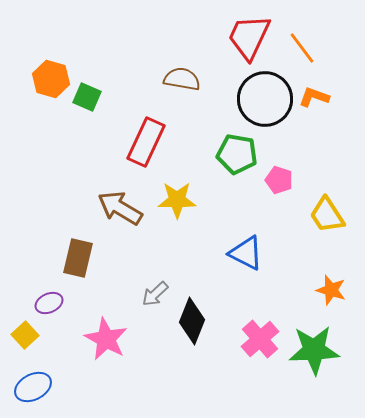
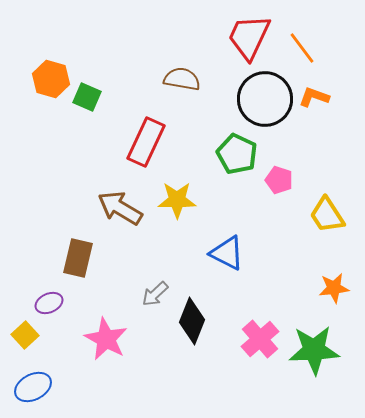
green pentagon: rotated 15 degrees clockwise
blue triangle: moved 19 px left
orange star: moved 3 px right, 2 px up; rotated 24 degrees counterclockwise
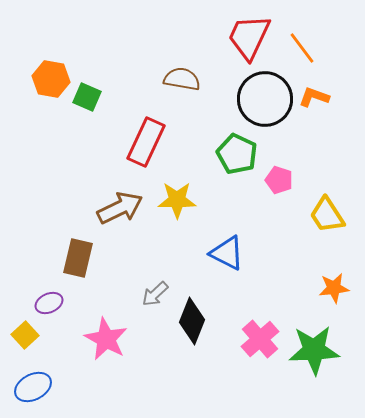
orange hexagon: rotated 6 degrees counterclockwise
brown arrow: rotated 123 degrees clockwise
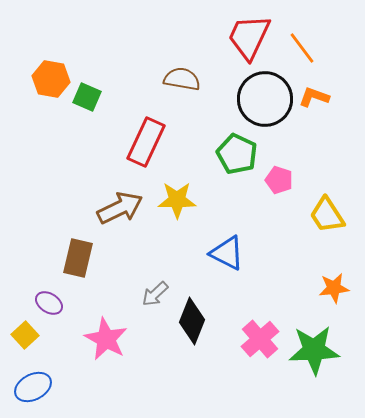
purple ellipse: rotated 56 degrees clockwise
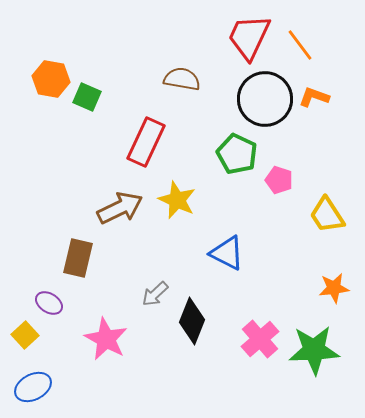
orange line: moved 2 px left, 3 px up
yellow star: rotated 24 degrees clockwise
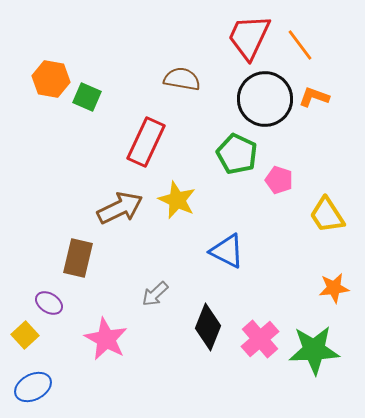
blue triangle: moved 2 px up
black diamond: moved 16 px right, 6 px down
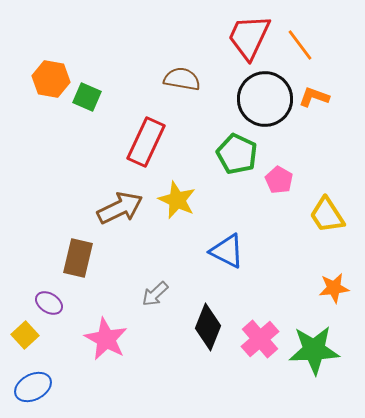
pink pentagon: rotated 12 degrees clockwise
